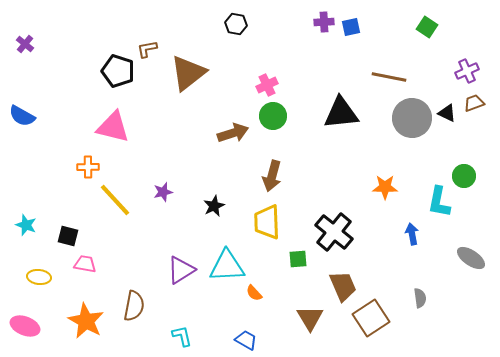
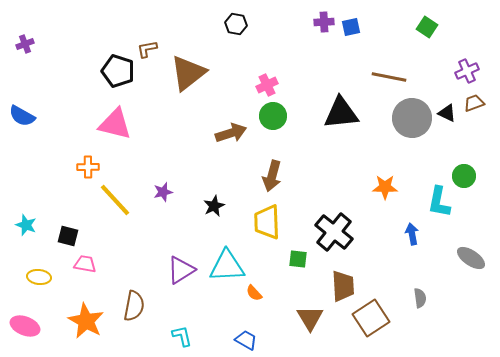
purple cross at (25, 44): rotated 30 degrees clockwise
pink triangle at (113, 127): moved 2 px right, 3 px up
brown arrow at (233, 133): moved 2 px left
green square at (298, 259): rotated 12 degrees clockwise
brown trapezoid at (343, 286): rotated 20 degrees clockwise
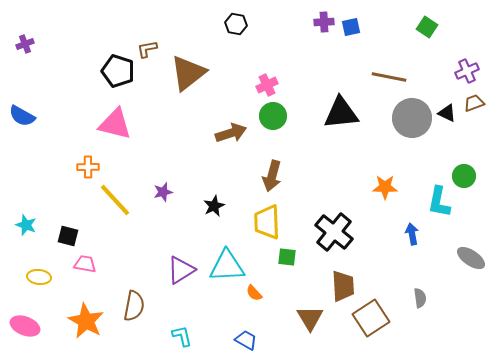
green square at (298, 259): moved 11 px left, 2 px up
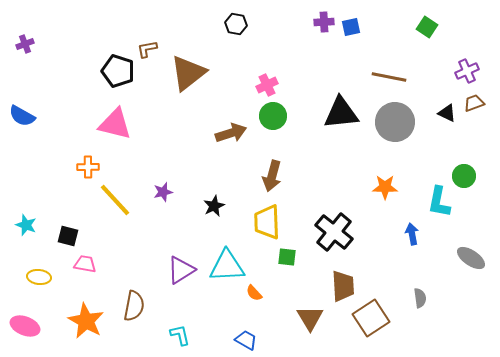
gray circle at (412, 118): moved 17 px left, 4 px down
cyan L-shape at (182, 336): moved 2 px left, 1 px up
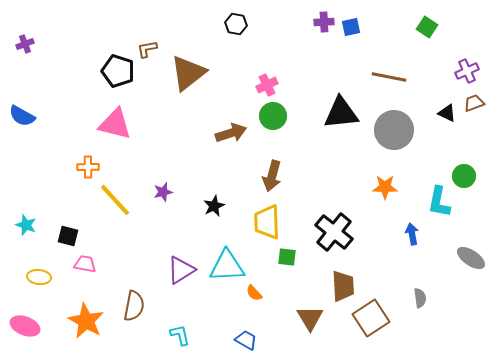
gray circle at (395, 122): moved 1 px left, 8 px down
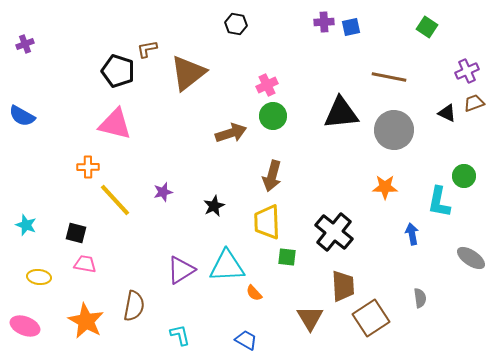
black square at (68, 236): moved 8 px right, 3 px up
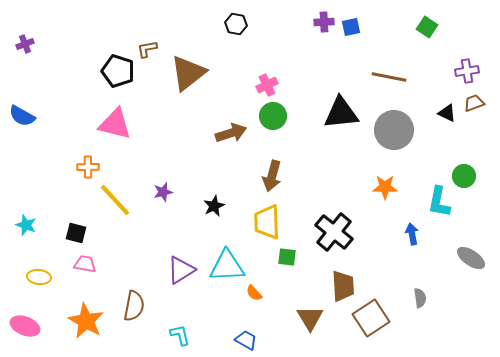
purple cross at (467, 71): rotated 15 degrees clockwise
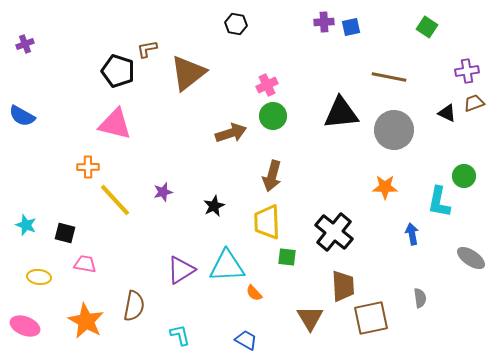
black square at (76, 233): moved 11 px left
brown square at (371, 318): rotated 21 degrees clockwise
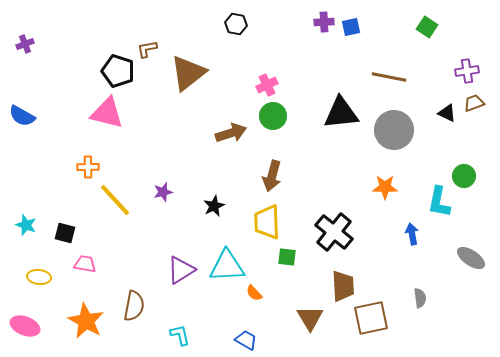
pink triangle at (115, 124): moved 8 px left, 11 px up
